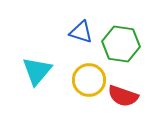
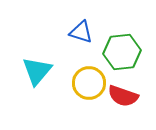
green hexagon: moved 1 px right, 8 px down; rotated 15 degrees counterclockwise
yellow circle: moved 3 px down
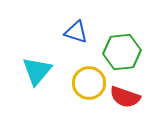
blue triangle: moved 5 px left
red semicircle: moved 2 px right, 1 px down
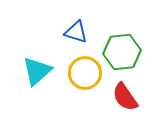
cyan triangle: rotated 8 degrees clockwise
yellow circle: moved 4 px left, 10 px up
red semicircle: rotated 36 degrees clockwise
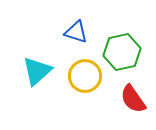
green hexagon: rotated 6 degrees counterclockwise
yellow circle: moved 3 px down
red semicircle: moved 8 px right, 2 px down
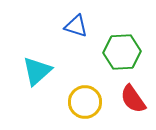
blue triangle: moved 6 px up
green hexagon: rotated 9 degrees clockwise
yellow circle: moved 26 px down
